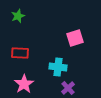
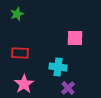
green star: moved 1 px left, 2 px up
pink square: rotated 18 degrees clockwise
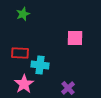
green star: moved 6 px right
cyan cross: moved 18 px left, 2 px up
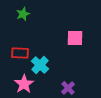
cyan cross: rotated 36 degrees clockwise
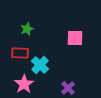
green star: moved 4 px right, 15 px down
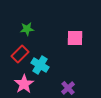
green star: rotated 16 degrees clockwise
red rectangle: moved 1 px down; rotated 48 degrees counterclockwise
cyan cross: rotated 12 degrees counterclockwise
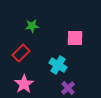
green star: moved 5 px right, 3 px up
red rectangle: moved 1 px right, 1 px up
cyan cross: moved 18 px right
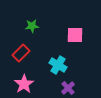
pink square: moved 3 px up
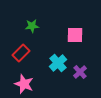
cyan cross: moved 2 px up; rotated 18 degrees clockwise
pink star: rotated 18 degrees counterclockwise
purple cross: moved 12 px right, 16 px up
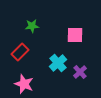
red rectangle: moved 1 px left, 1 px up
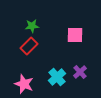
red rectangle: moved 9 px right, 6 px up
cyan cross: moved 1 px left, 14 px down
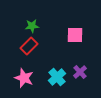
pink star: moved 6 px up
